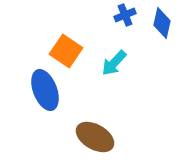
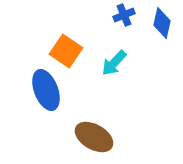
blue cross: moved 1 px left
blue ellipse: moved 1 px right
brown ellipse: moved 1 px left
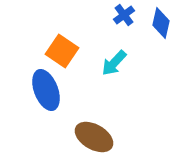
blue cross: rotated 15 degrees counterclockwise
blue diamond: moved 1 px left
orange square: moved 4 px left
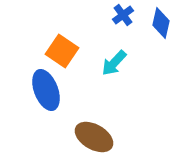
blue cross: moved 1 px left
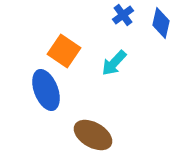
orange square: moved 2 px right
brown ellipse: moved 1 px left, 2 px up
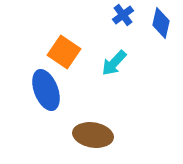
orange square: moved 1 px down
brown ellipse: rotated 21 degrees counterclockwise
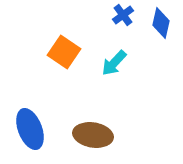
blue ellipse: moved 16 px left, 39 px down
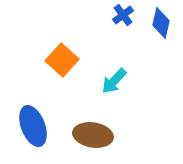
orange square: moved 2 px left, 8 px down; rotated 8 degrees clockwise
cyan arrow: moved 18 px down
blue ellipse: moved 3 px right, 3 px up
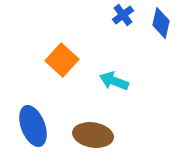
cyan arrow: rotated 68 degrees clockwise
